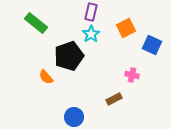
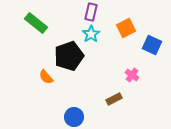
pink cross: rotated 24 degrees clockwise
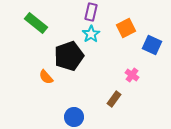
brown rectangle: rotated 28 degrees counterclockwise
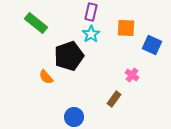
orange square: rotated 30 degrees clockwise
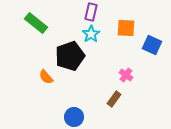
black pentagon: moved 1 px right
pink cross: moved 6 px left
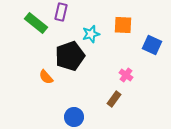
purple rectangle: moved 30 px left
orange square: moved 3 px left, 3 px up
cyan star: rotated 18 degrees clockwise
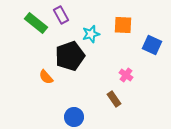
purple rectangle: moved 3 px down; rotated 42 degrees counterclockwise
brown rectangle: rotated 70 degrees counterclockwise
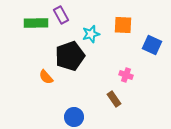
green rectangle: rotated 40 degrees counterclockwise
pink cross: rotated 16 degrees counterclockwise
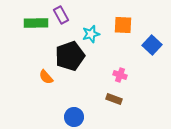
blue square: rotated 18 degrees clockwise
pink cross: moved 6 px left
brown rectangle: rotated 35 degrees counterclockwise
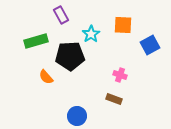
green rectangle: moved 18 px down; rotated 15 degrees counterclockwise
cyan star: rotated 18 degrees counterclockwise
blue square: moved 2 px left; rotated 18 degrees clockwise
black pentagon: rotated 16 degrees clockwise
blue circle: moved 3 px right, 1 px up
